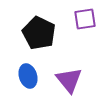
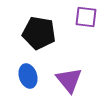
purple square: moved 1 px right, 2 px up; rotated 15 degrees clockwise
black pentagon: rotated 16 degrees counterclockwise
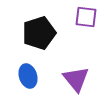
black pentagon: rotated 28 degrees counterclockwise
purple triangle: moved 7 px right, 1 px up
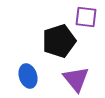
black pentagon: moved 20 px right, 8 px down
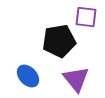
black pentagon: rotated 8 degrees clockwise
blue ellipse: rotated 25 degrees counterclockwise
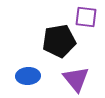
blue ellipse: rotated 50 degrees counterclockwise
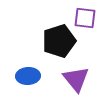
purple square: moved 1 px left, 1 px down
black pentagon: rotated 8 degrees counterclockwise
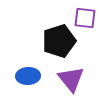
purple triangle: moved 5 px left
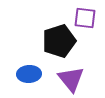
blue ellipse: moved 1 px right, 2 px up
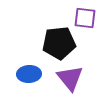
black pentagon: moved 2 px down; rotated 12 degrees clockwise
purple triangle: moved 1 px left, 1 px up
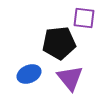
purple square: moved 1 px left
blue ellipse: rotated 20 degrees counterclockwise
